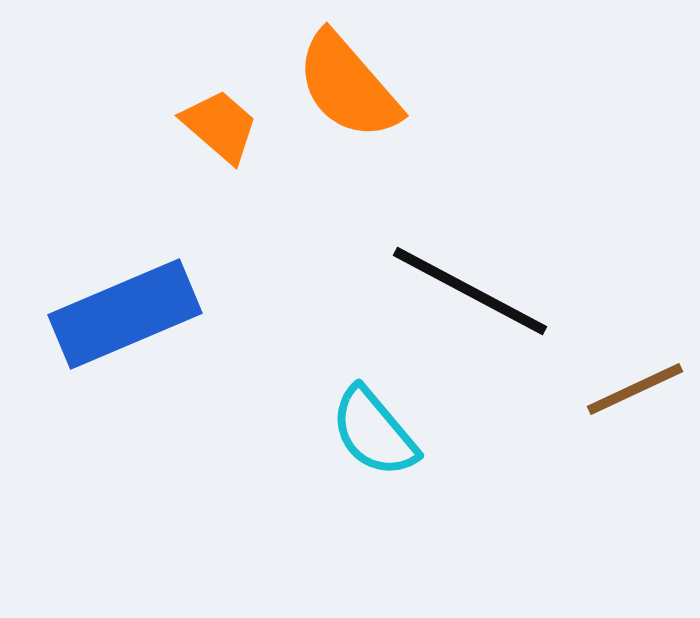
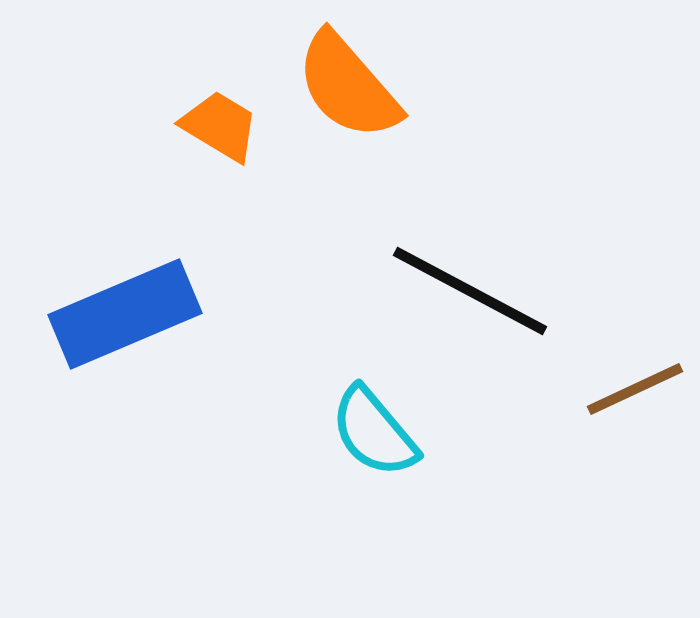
orange trapezoid: rotated 10 degrees counterclockwise
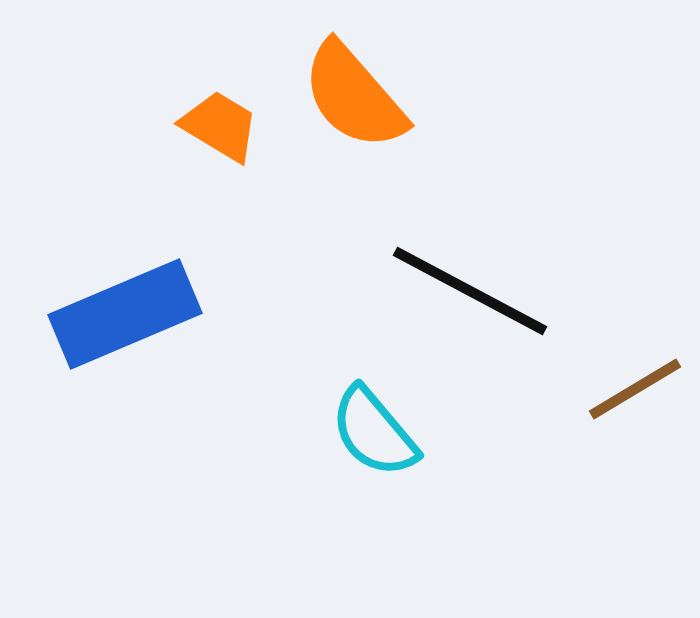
orange semicircle: moved 6 px right, 10 px down
brown line: rotated 6 degrees counterclockwise
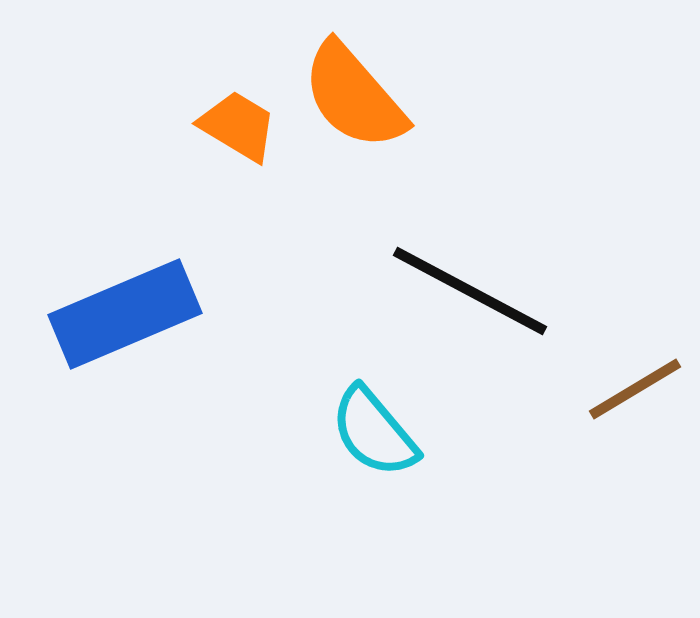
orange trapezoid: moved 18 px right
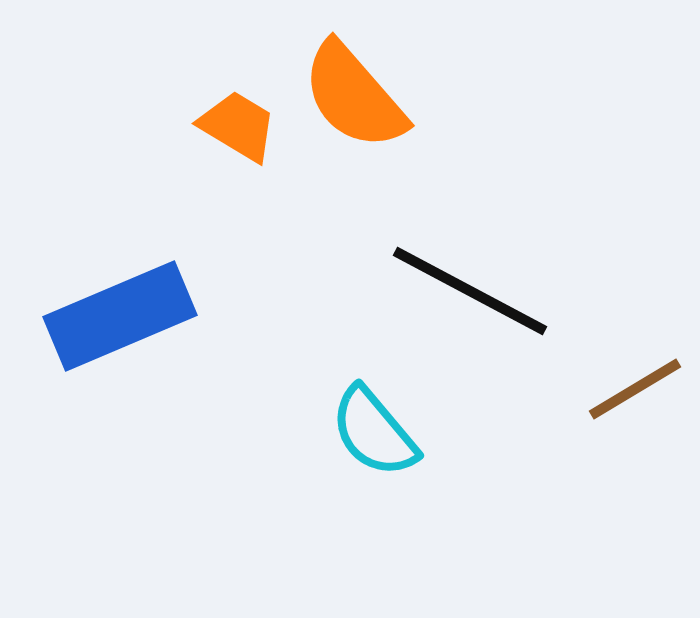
blue rectangle: moved 5 px left, 2 px down
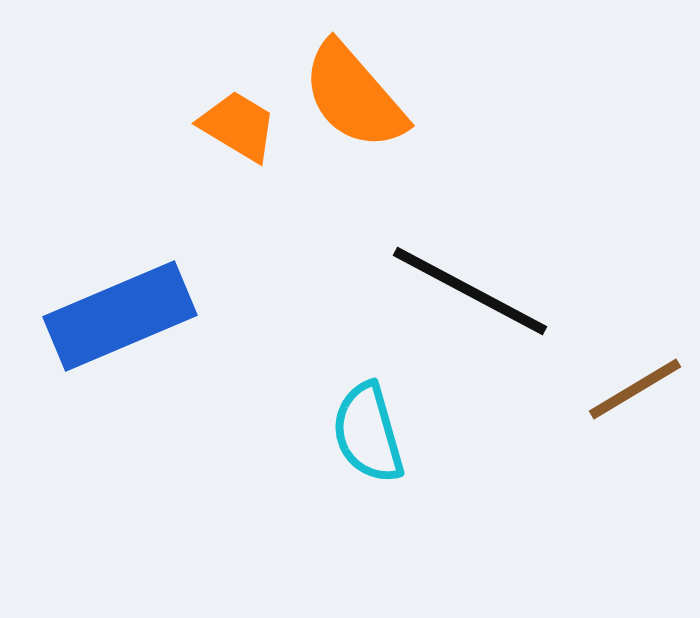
cyan semicircle: moved 6 px left, 1 px down; rotated 24 degrees clockwise
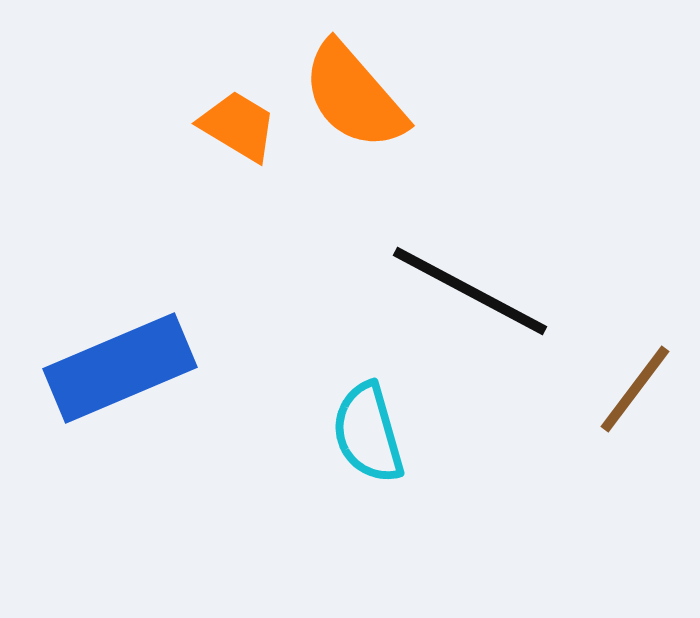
blue rectangle: moved 52 px down
brown line: rotated 22 degrees counterclockwise
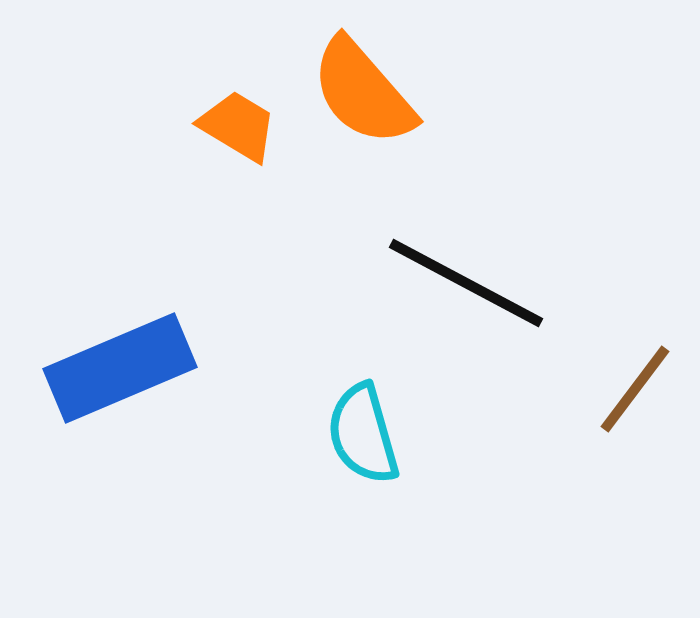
orange semicircle: moved 9 px right, 4 px up
black line: moved 4 px left, 8 px up
cyan semicircle: moved 5 px left, 1 px down
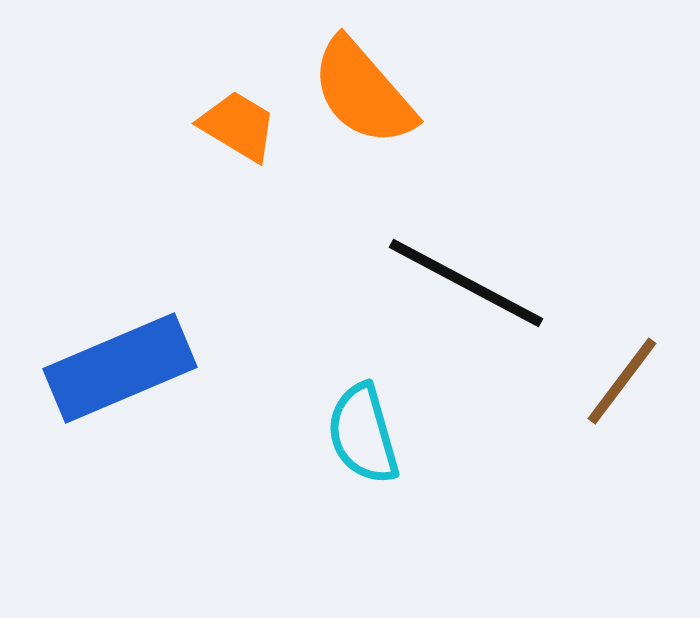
brown line: moved 13 px left, 8 px up
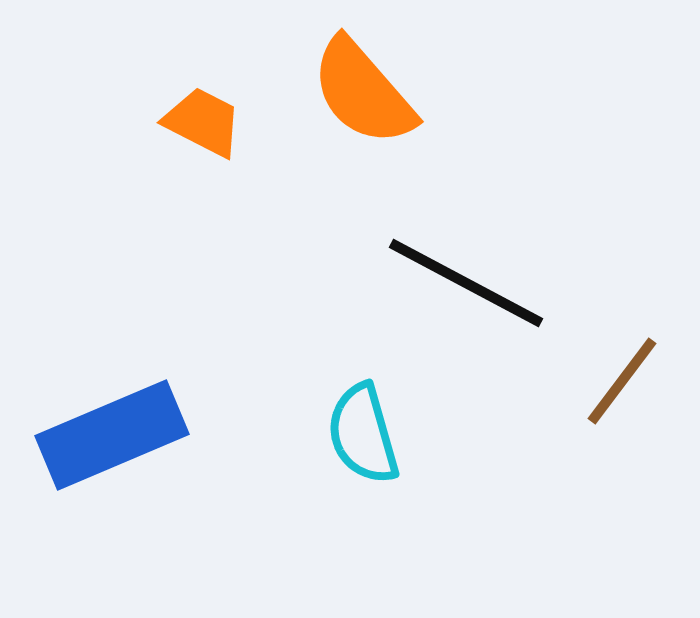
orange trapezoid: moved 35 px left, 4 px up; rotated 4 degrees counterclockwise
blue rectangle: moved 8 px left, 67 px down
